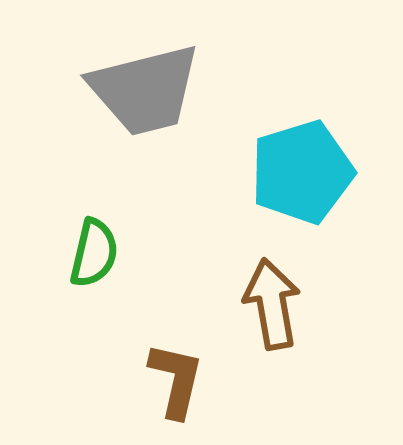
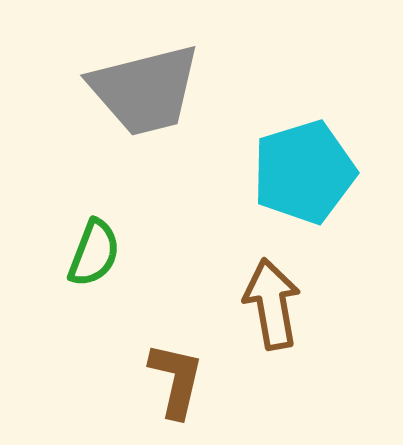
cyan pentagon: moved 2 px right
green semicircle: rotated 8 degrees clockwise
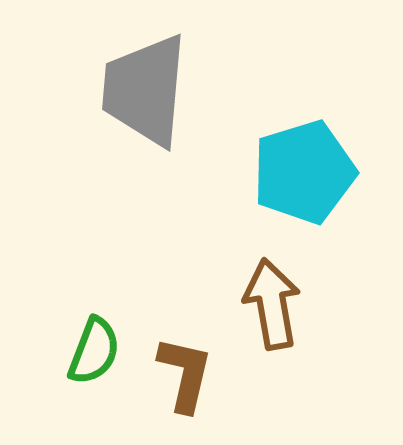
gray trapezoid: rotated 109 degrees clockwise
green semicircle: moved 98 px down
brown L-shape: moved 9 px right, 6 px up
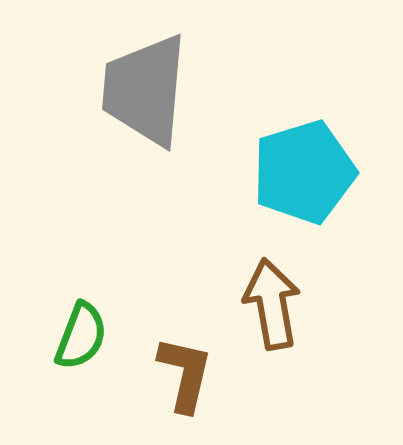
green semicircle: moved 13 px left, 15 px up
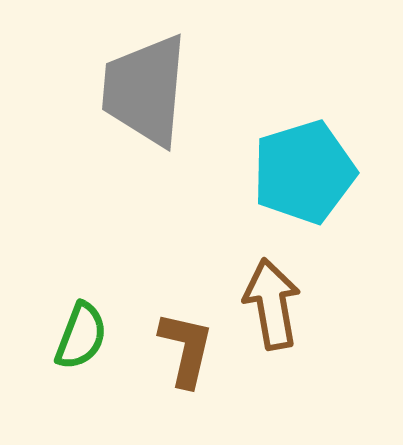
brown L-shape: moved 1 px right, 25 px up
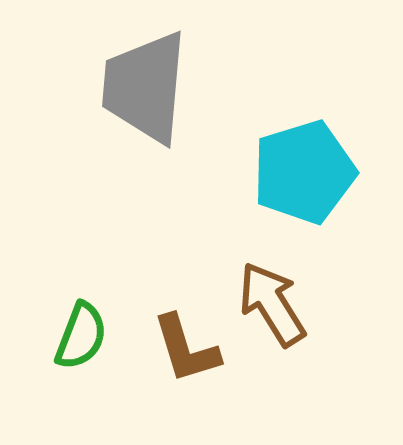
gray trapezoid: moved 3 px up
brown arrow: rotated 22 degrees counterclockwise
brown L-shape: rotated 150 degrees clockwise
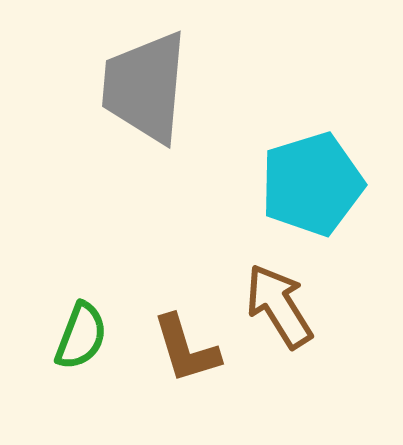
cyan pentagon: moved 8 px right, 12 px down
brown arrow: moved 7 px right, 2 px down
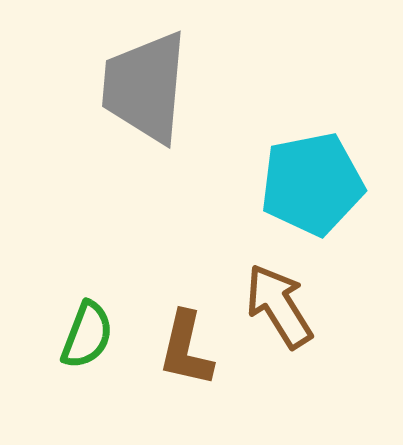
cyan pentagon: rotated 6 degrees clockwise
green semicircle: moved 6 px right, 1 px up
brown L-shape: rotated 30 degrees clockwise
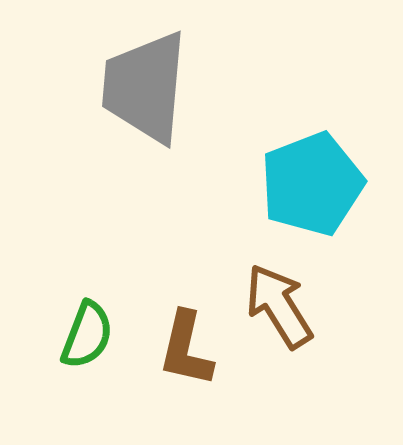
cyan pentagon: rotated 10 degrees counterclockwise
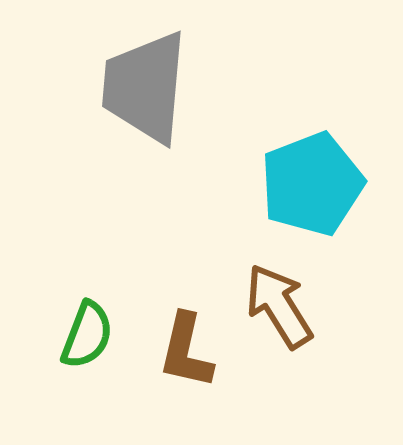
brown L-shape: moved 2 px down
